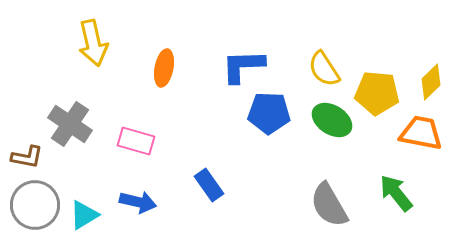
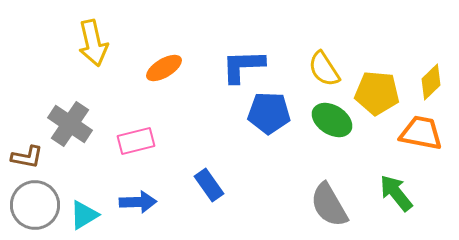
orange ellipse: rotated 48 degrees clockwise
pink rectangle: rotated 30 degrees counterclockwise
blue arrow: rotated 15 degrees counterclockwise
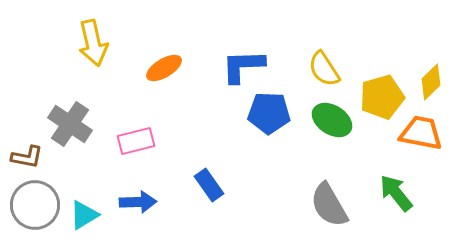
yellow pentagon: moved 5 px right, 4 px down; rotated 21 degrees counterclockwise
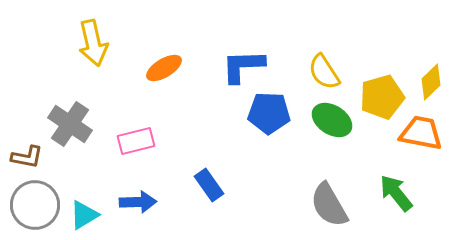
yellow semicircle: moved 3 px down
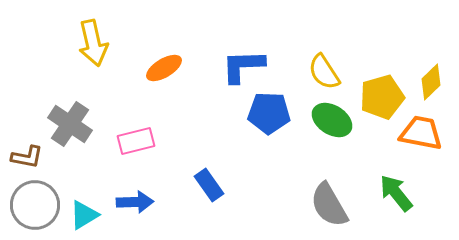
blue arrow: moved 3 px left
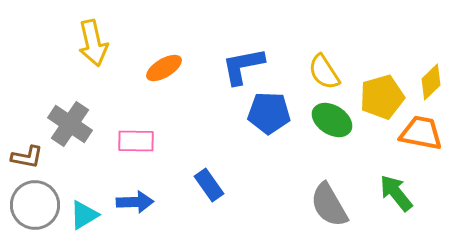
blue L-shape: rotated 9 degrees counterclockwise
pink rectangle: rotated 15 degrees clockwise
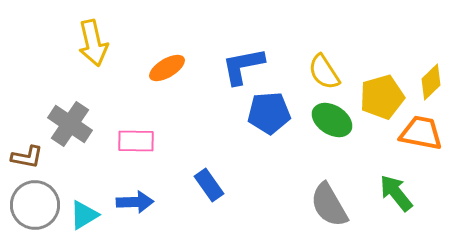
orange ellipse: moved 3 px right
blue pentagon: rotated 6 degrees counterclockwise
